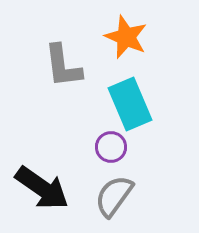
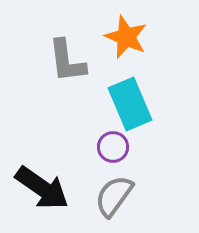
gray L-shape: moved 4 px right, 5 px up
purple circle: moved 2 px right
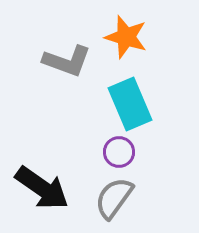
orange star: rotated 6 degrees counterclockwise
gray L-shape: rotated 63 degrees counterclockwise
purple circle: moved 6 px right, 5 px down
gray semicircle: moved 2 px down
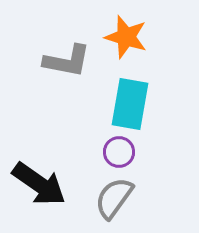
gray L-shape: rotated 9 degrees counterclockwise
cyan rectangle: rotated 33 degrees clockwise
black arrow: moved 3 px left, 4 px up
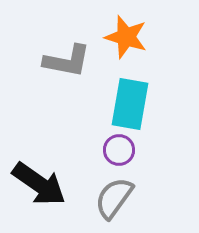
purple circle: moved 2 px up
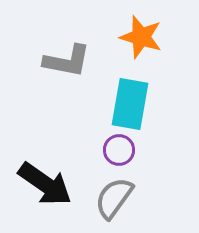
orange star: moved 15 px right
black arrow: moved 6 px right
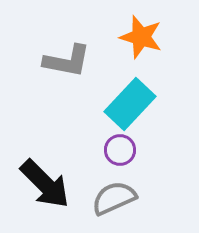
cyan rectangle: rotated 33 degrees clockwise
purple circle: moved 1 px right
black arrow: rotated 10 degrees clockwise
gray semicircle: rotated 30 degrees clockwise
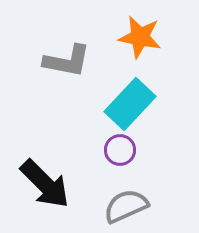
orange star: moved 1 px left; rotated 6 degrees counterclockwise
gray semicircle: moved 12 px right, 8 px down
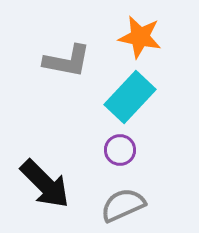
cyan rectangle: moved 7 px up
gray semicircle: moved 3 px left, 1 px up
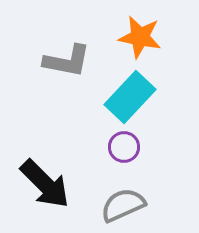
purple circle: moved 4 px right, 3 px up
